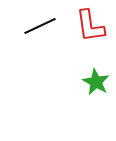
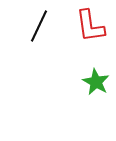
black line: moved 1 px left; rotated 40 degrees counterclockwise
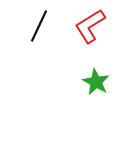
red L-shape: rotated 66 degrees clockwise
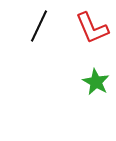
red L-shape: moved 2 px right, 2 px down; rotated 81 degrees counterclockwise
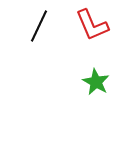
red L-shape: moved 3 px up
